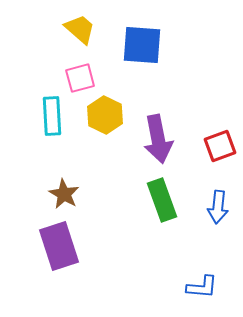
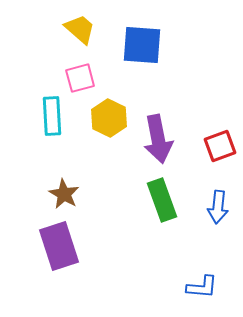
yellow hexagon: moved 4 px right, 3 px down
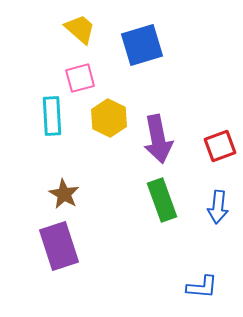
blue square: rotated 21 degrees counterclockwise
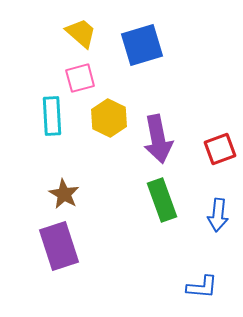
yellow trapezoid: moved 1 px right, 4 px down
red square: moved 3 px down
blue arrow: moved 8 px down
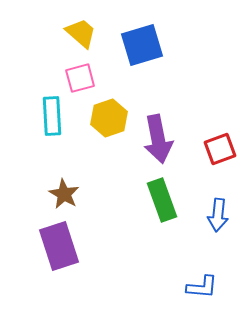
yellow hexagon: rotated 15 degrees clockwise
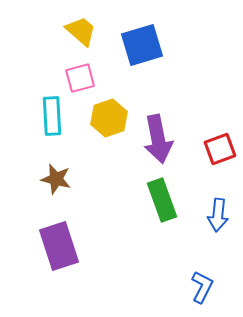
yellow trapezoid: moved 2 px up
brown star: moved 8 px left, 15 px up; rotated 16 degrees counterclockwise
blue L-shape: rotated 68 degrees counterclockwise
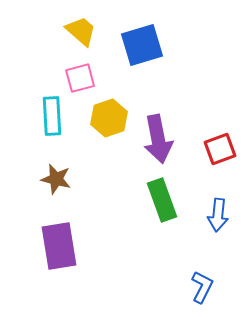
purple rectangle: rotated 9 degrees clockwise
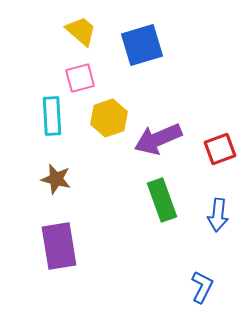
purple arrow: rotated 78 degrees clockwise
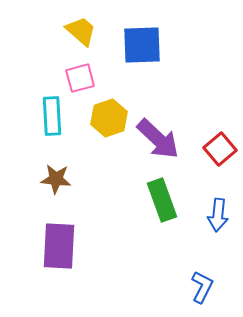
blue square: rotated 15 degrees clockwise
purple arrow: rotated 114 degrees counterclockwise
red square: rotated 20 degrees counterclockwise
brown star: rotated 8 degrees counterclockwise
purple rectangle: rotated 12 degrees clockwise
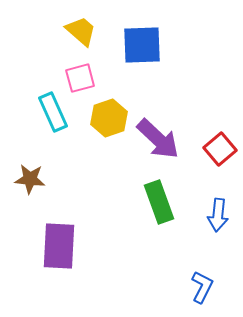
cyan rectangle: moved 1 px right, 4 px up; rotated 21 degrees counterclockwise
brown star: moved 26 px left
green rectangle: moved 3 px left, 2 px down
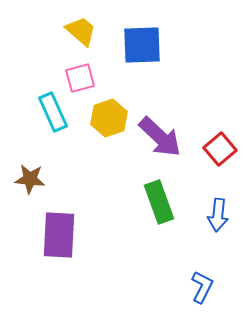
purple arrow: moved 2 px right, 2 px up
purple rectangle: moved 11 px up
